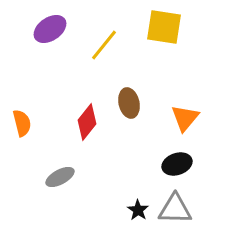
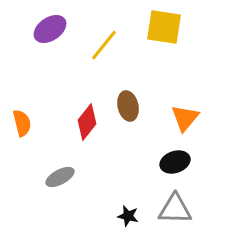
brown ellipse: moved 1 px left, 3 px down
black ellipse: moved 2 px left, 2 px up
black star: moved 10 px left, 6 px down; rotated 20 degrees counterclockwise
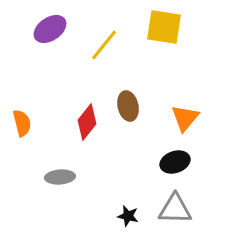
gray ellipse: rotated 24 degrees clockwise
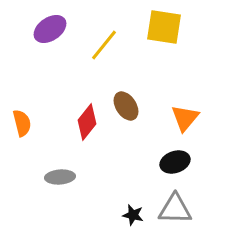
brown ellipse: moved 2 px left; rotated 20 degrees counterclockwise
black star: moved 5 px right, 1 px up
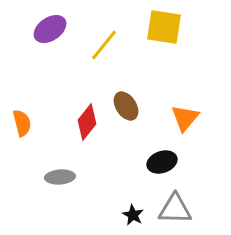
black ellipse: moved 13 px left
black star: rotated 15 degrees clockwise
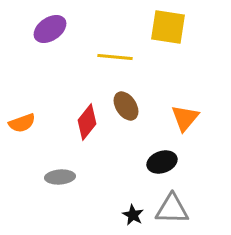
yellow square: moved 4 px right
yellow line: moved 11 px right, 12 px down; rotated 56 degrees clockwise
orange semicircle: rotated 84 degrees clockwise
gray triangle: moved 3 px left
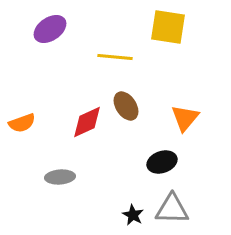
red diamond: rotated 27 degrees clockwise
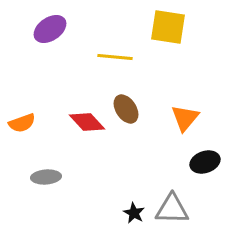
brown ellipse: moved 3 px down
red diamond: rotated 72 degrees clockwise
black ellipse: moved 43 px right
gray ellipse: moved 14 px left
black star: moved 1 px right, 2 px up
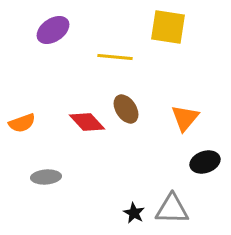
purple ellipse: moved 3 px right, 1 px down
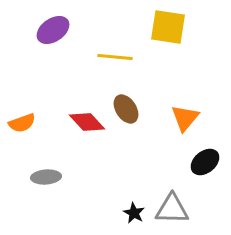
black ellipse: rotated 20 degrees counterclockwise
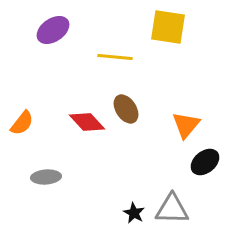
orange triangle: moved 1 px right, 7 px down
orange semicircle: rotated 32 degrees counterclockwise
